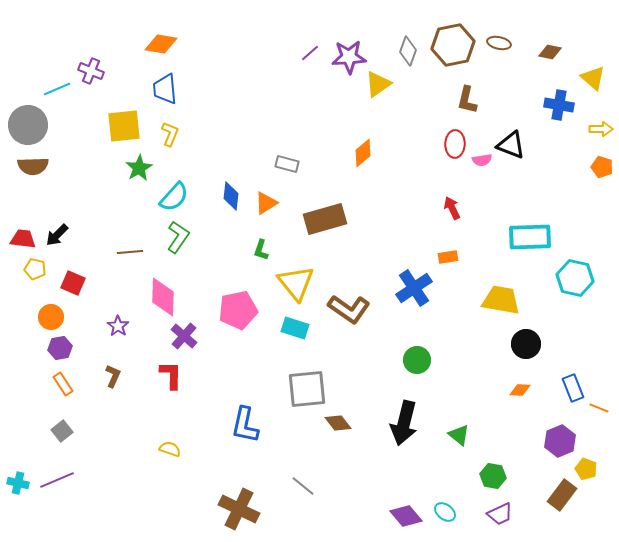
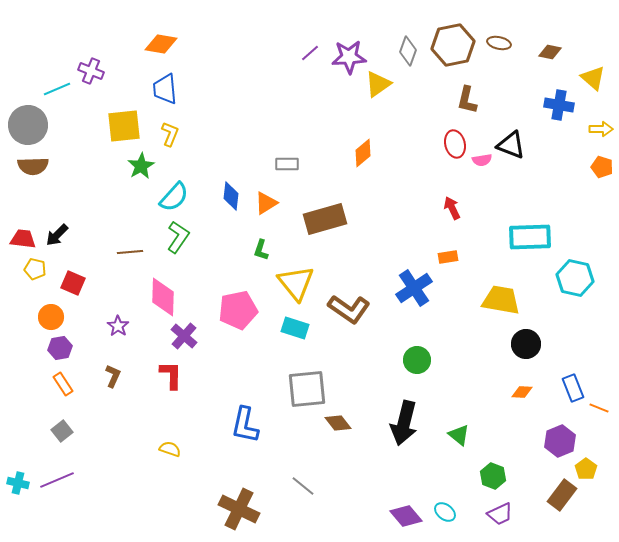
red ellipse at (455, 144): rotated 16 degrees counterclockwise
gray rectangle at (287, 164): rotated 15 degrees counterclockwise
green star at (139, 168): moved 2 px right, 2 px up
orange diamond at (520, 390): moved 2 px right, 2 px down
yellow pentagon at (586, 469): rotated 15 degrees clockwise
green hexagon at (493, 476): rotated 10 degrees clockwise
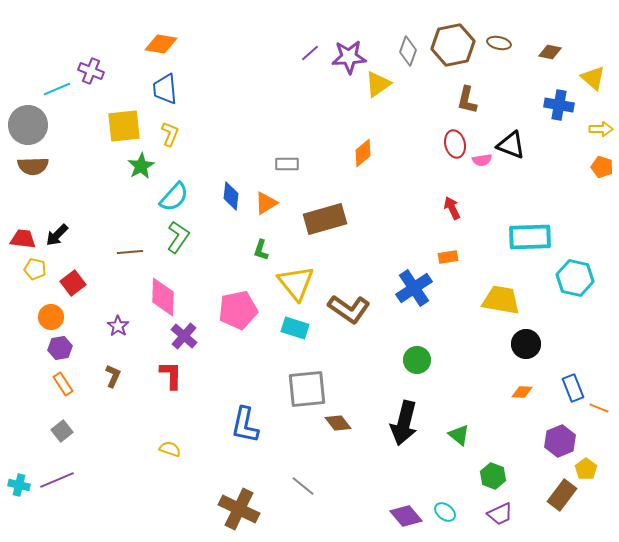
red square at (73, 283): rotated 30 degrees clockwise
cyan cross at (18, 483): moved 1 px right, 2 px down
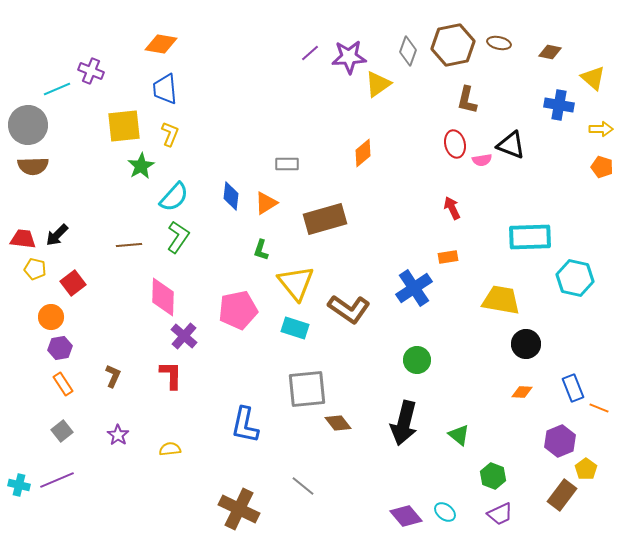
brown line at (130, 252): moved 1 px left, 7 px up
purple star at (118, 326): moved 109 px down
yellow semicircle at (170, 449): rotated 25 degrees counterclockwise
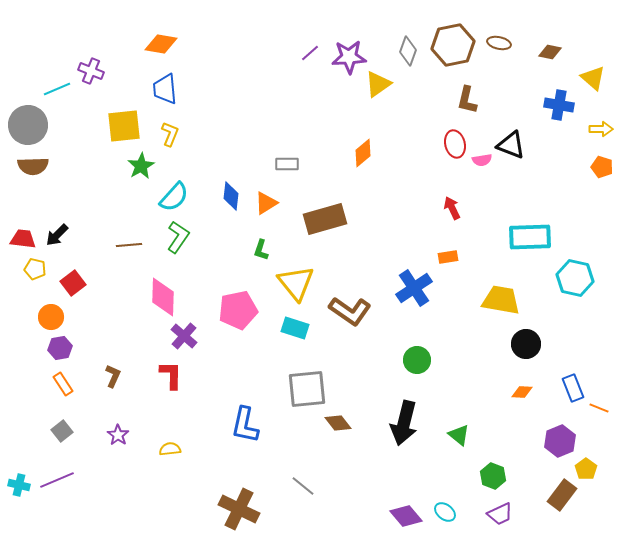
brown L-shape at (349, 309): moved 1 px right, 2 px down
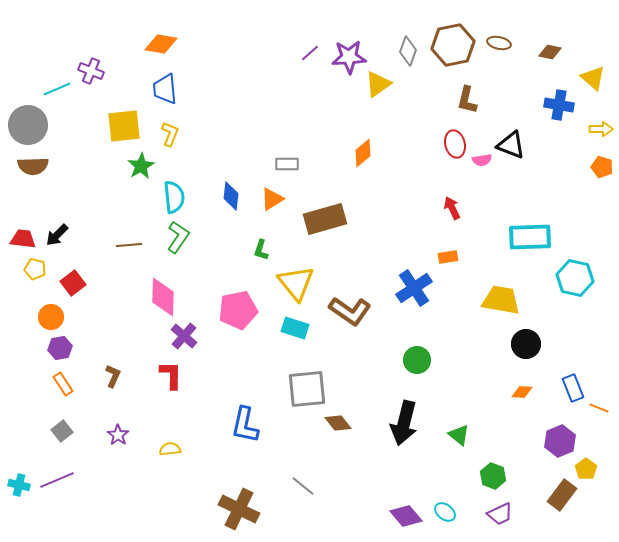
cyan semicircle at (174, 197): rotated 48 degrees counterclockwise
orange triangle at (266, 203): moved 6 px right, 4 px up
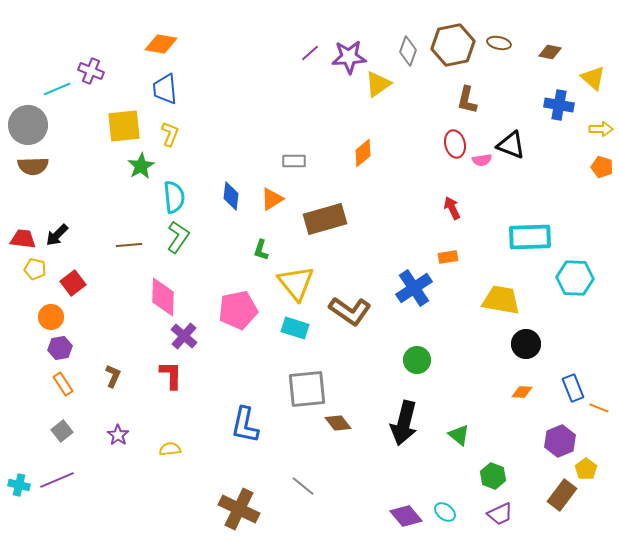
gray rectangle at (287, 164): moved 7 px right, 3 px up
cyan hexagon at (575, 278): rotated 9 degrees counterclockwise
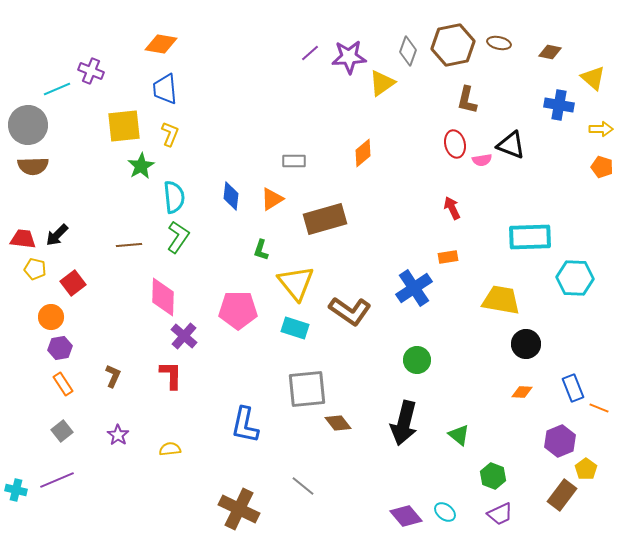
yellow triangle at (378, 84): moved 4 px right, 1 px up
pink pentagon at (238, 310): rotated 12 degrees clockwise
cyan cross at (19, 485): moved 3 px left, 5 px down
